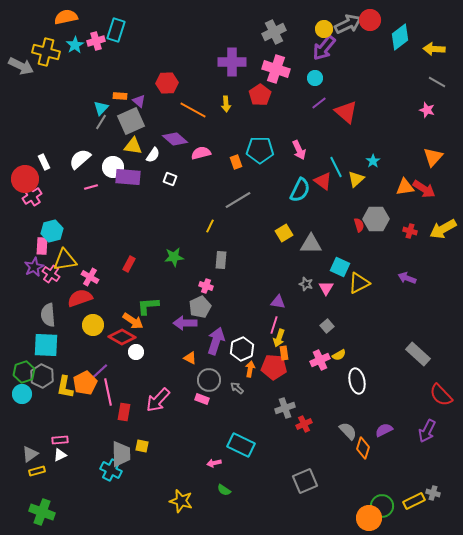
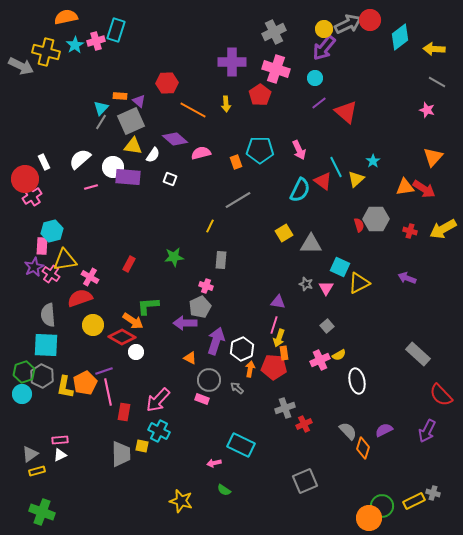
purple line at (100, 371): moved 4 px right; rotated 24 degrees clockwise
cyan cross at (111, 470): moved 48 px right, 39 px up
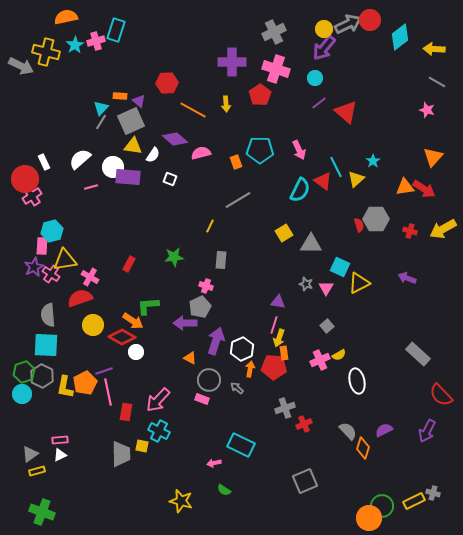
red rectangle at (124, 412): moved 2 px right
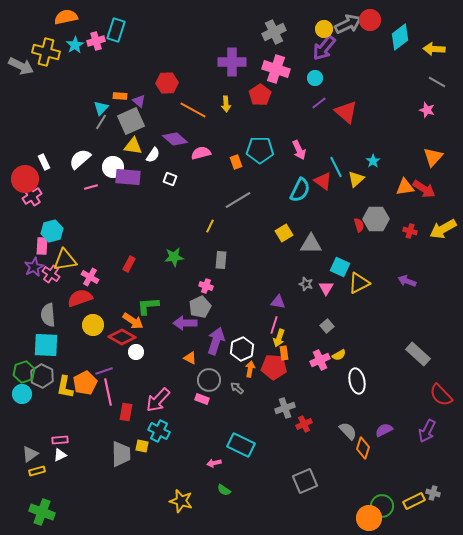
purple arrow at (407, 278): moved 3 px down
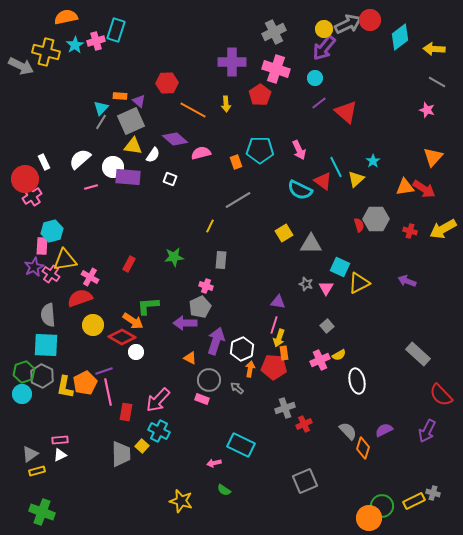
cyan semicircle at (300, 190): rotated 90 degrees clockwise
yellow square at (142, 446): rotated 32 degrees clockwise
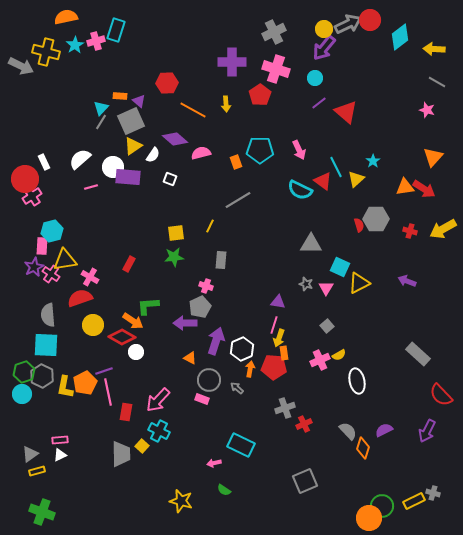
yellow triangle at (133, 146): rotated 42 degrees counterclockwise
yellow square at (284, 233): moved 108 px left; rotated 24 degrees clockwise
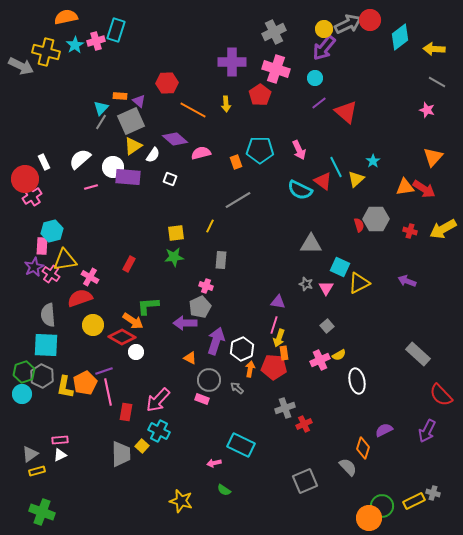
gray semicircle at (348, 431): moved 36 px down
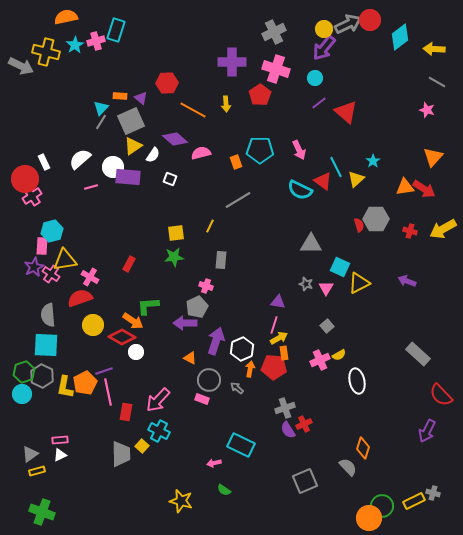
purple triangle at (139, 101): moved 2 px right, 3 px up
gray pentagon at (200, 307): moved 3 px left
yellow arrow at (279, 338): rotated 138 degrees counterclockwise
purple semicircle at (384, 430): moved 96 px left; rotated 96 degrees counterclockwise
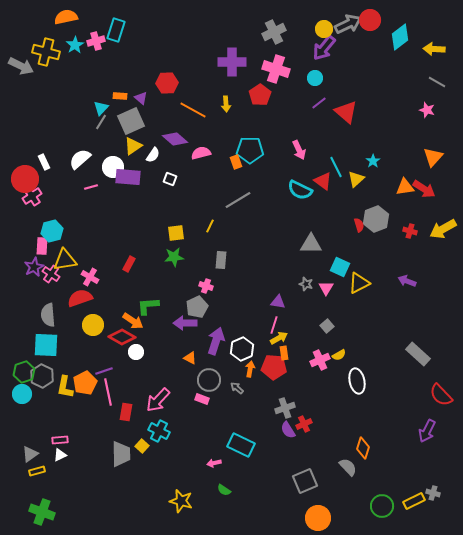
cyan pentagon at (260, 150): moved 10 px left
gray hexagon at (376, 219): rotated 20 degrees counterclockwise
orange circle at (369, 518): moved 51 px left
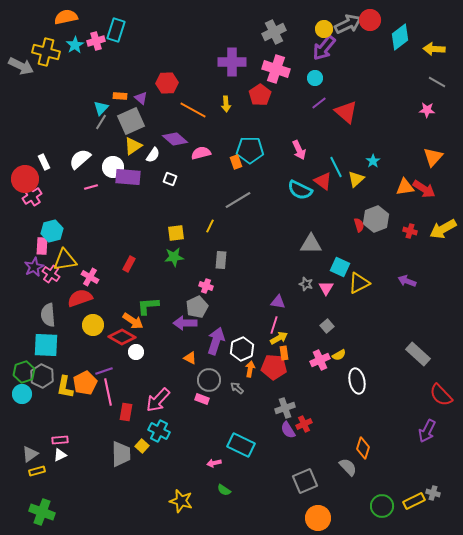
pink star at (427, 110): rotated 14 degrees counterclockwise
